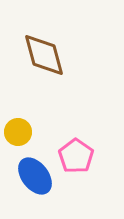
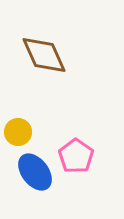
brown diamond: rotated 9 degrees counterclockwise
blue ellipse: moved 4 px up
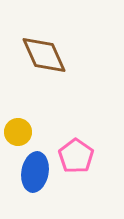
blue ellipse: rotated 48 degrees clockwise
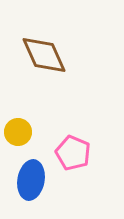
pink pentagon: moved 3 px left, 3 px up; rotated 12 degrees counterclockwise
blue ellipse: moved 4 px left, 8 px down
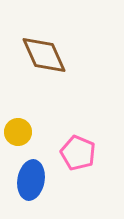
pink pentagon: moved 5 px right
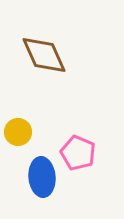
blue ellipse: moved 11 px right, 3 px up; rotated 15 degrees counterclockwise
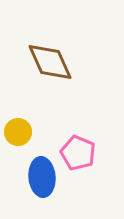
brown diamond: moved 6 px right, 7 px down
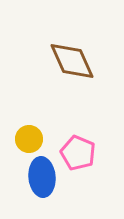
brown diamond: moved 22 px right, 1 px up
yellow circle: moved 11 px right, 7 px down
